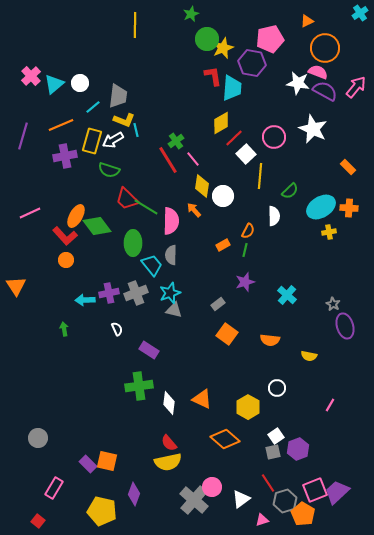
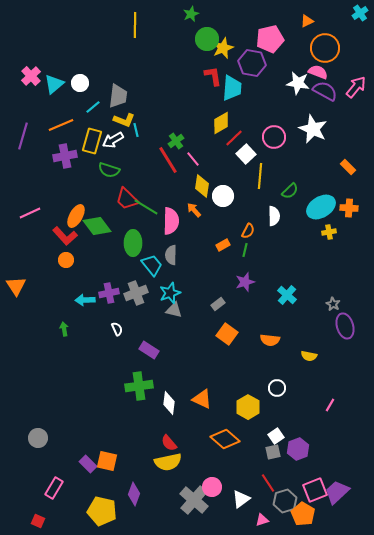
red square at (38, 521): rotated 16 degrees counterclockwise
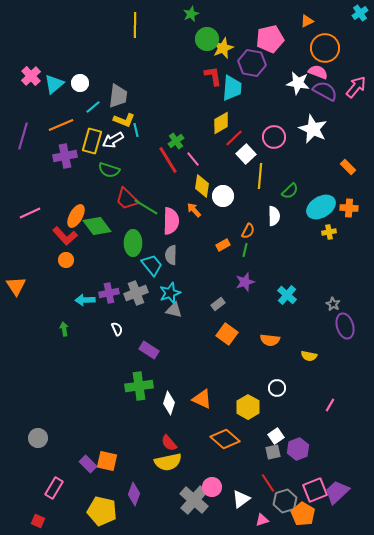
white diamond at (169, 403): rotated 10 degrees clockwise
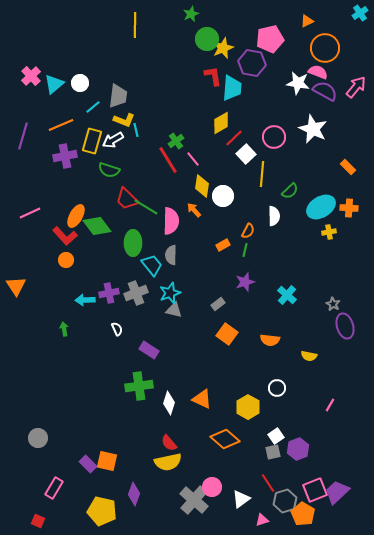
yellow line at (260, 176): moved 2 px right, 2 px up
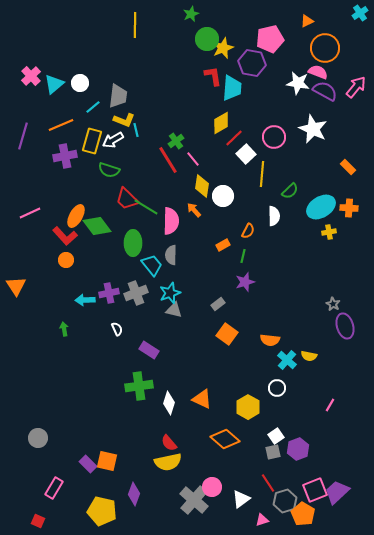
green line at (245, 250): moved 2 px left, 6 px down
cyan cross at (287, 295): moved 65 px down
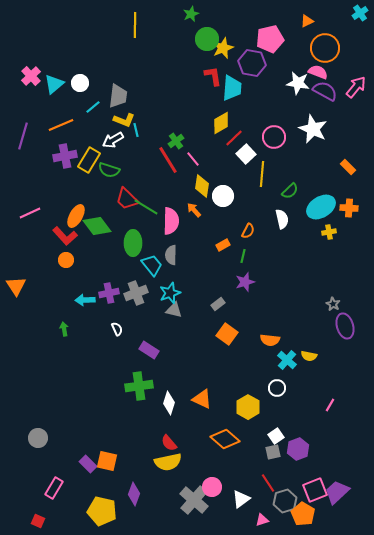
yellow rectangle at (92, 141): moved 3 px left, 19 px down; rotated 15 degrees clockwise
white semicircle at (274, 216): moved 8 px right, 3 px down; rotated 12 degrees counterclockwise
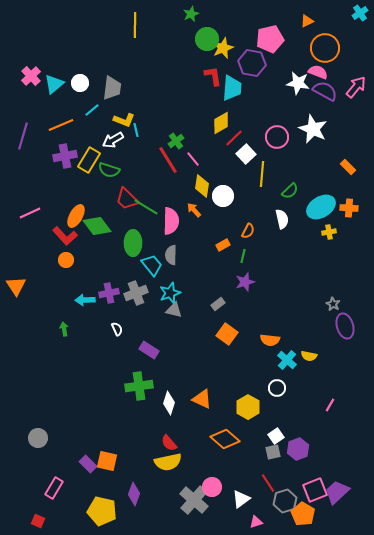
gray trapezoid at (118, 96): moved 6 px left, 8 px up
cyan line at (93, 107): moved 1 px left, 3 px down
pink circle at (274, 137): moved 3 px right
pink triangle at (262, 520): moved 6 px left, 2 px down
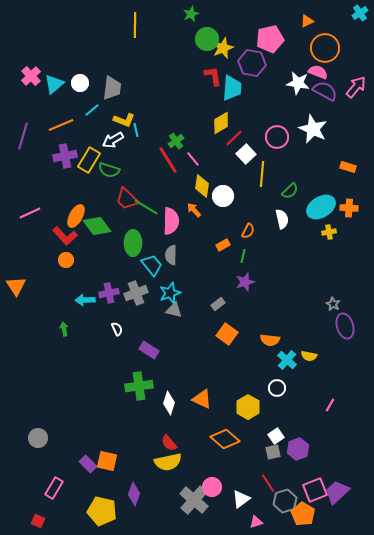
orange rectangle at (348, 167): rotated 28 degrees counterclockwise
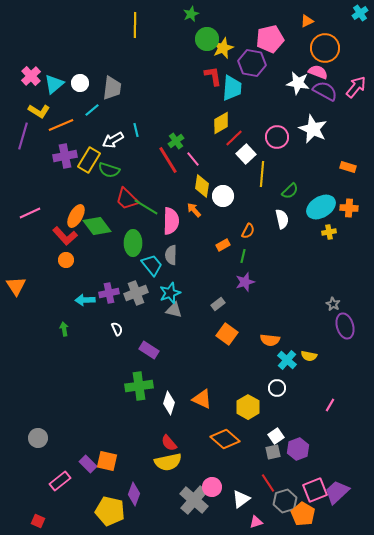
yellow L-shape at (124, 120): moved 85 px left, 9 px up; rotated 10 degrees clockwise
pink rectangle at (54, 488): moved 6 px right, 7 px up; rotated 20 degrees clockwise
yellow pentagon at (102, 511): moved 8 px right
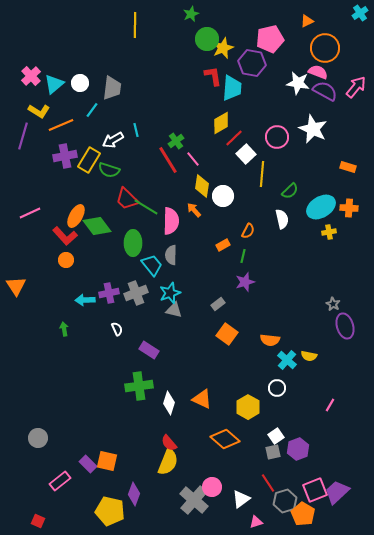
cyan line at (92, 110): rotated 14 degrees counterclockwise
yellow semicircle at (168, 462): rotated 56 degrees counterclockwise
